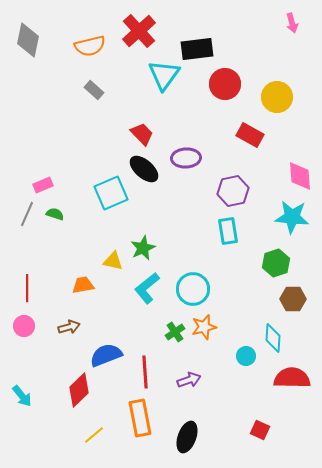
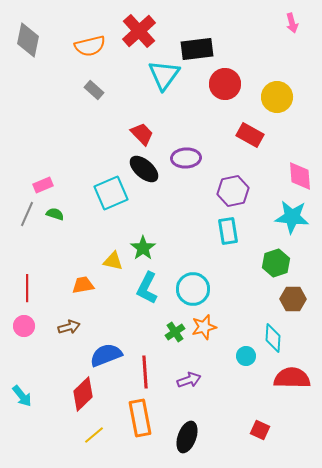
green star at (143, 248): rotated 10 degrees counterclockwise
cyan L-shape at (147, 288): rotated 24 degrees counterclockwise
red diamond at (79, 390): moved 4 px right, 4 px down
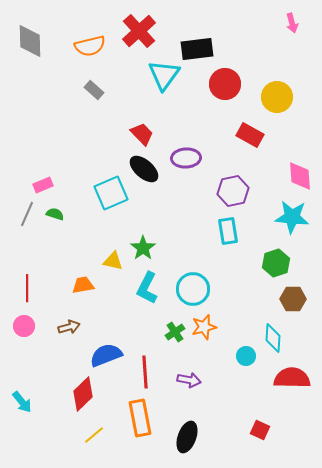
gray diamond at (28, 40): moved 2 px right, 1 px down; rotated 12 degrees counterclockwise
purple arrow at (189, 380): rotated 30 degrees clockwise
cyan arrow at (22, 396): moved 6 px down
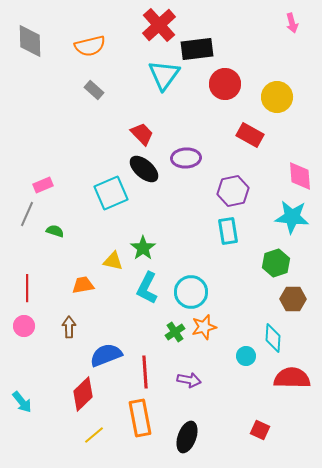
red cross at (139, 31): moved 20 px right, 6 px up
green semicircle at (55, 214): moved 17 px down
cyan circle at (193, 289): moved 2 px left, 3 px down
brown arrow at (69, 327): rotated 75 degrees counterclockwise
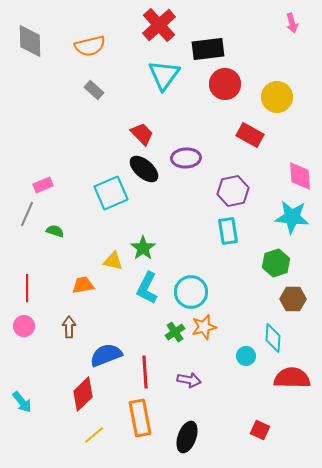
black rectangle at (197, 49): moved 11 px right
